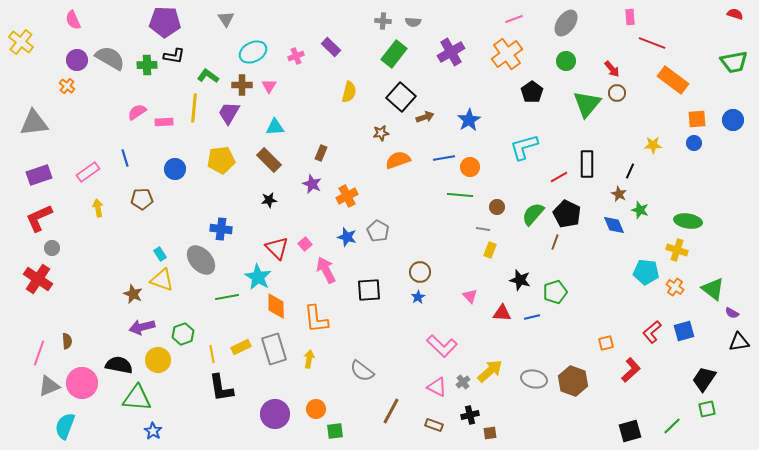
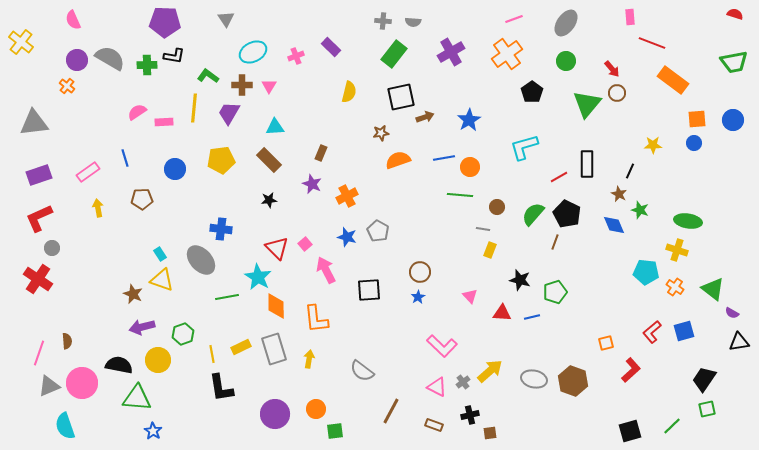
black square at (401, 97): rotated 36 degrees clockwise
cyan semicircle at (65, 426): rotated 40 degrees counterclockwise
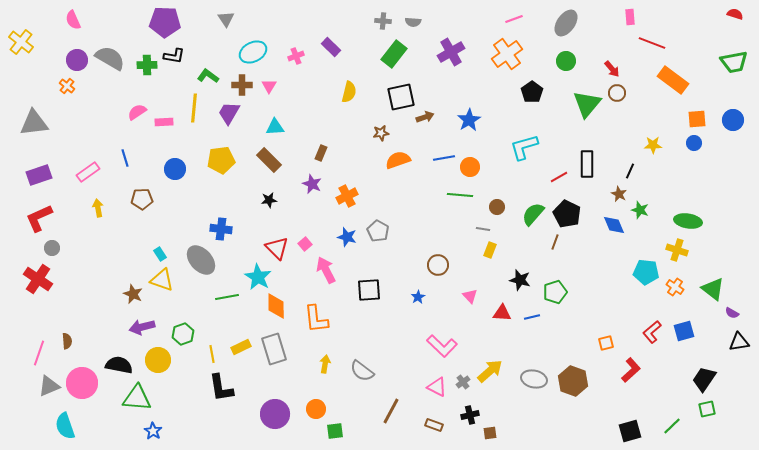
brown circle at (420, 272): moved 18 px right, 7 px up
yellow arrow at (309, 359): moved 16 px right, 5 px down
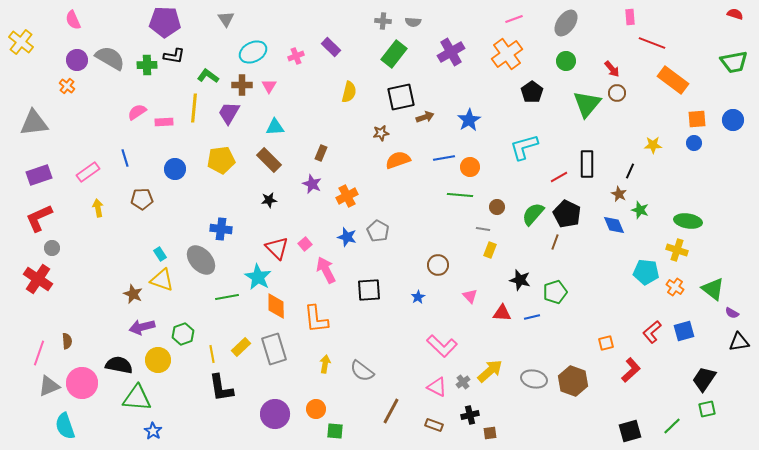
yellow rectangle at (241, 347): rotated 18 degrees counterclockwise
green square at (335, 431): rotated 12 degrees clockwise
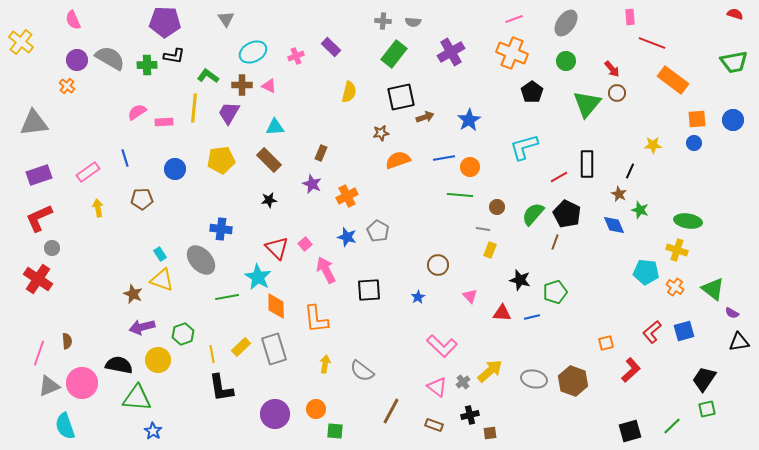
orange cross at (507, 54): moved 5 px right, 1 px up; rotated 32 degrees counterclockwise
pink triangle at (269, 86): rotated 35 degrees counterclockwise
pink triangle at (437, 387): rotated 10 degrees clockwise
